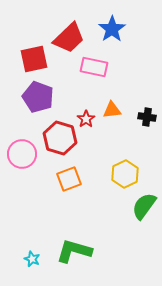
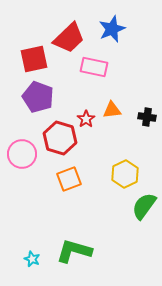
blue star: rotated 12 degrees clockwise
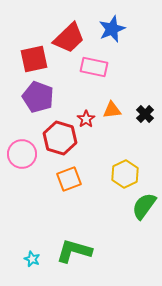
black cross: moved 2 px left, 3 px up; rotated 36 degrees clockwise
